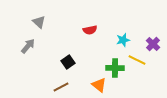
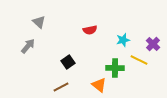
yellow line: moved 2 px right
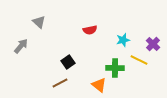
gray arrow: moved 7 px left
brown line: moved 1 px left, 4 px up
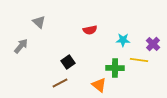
cyan star: rotated 16 degrees clockwise
yellow line: rotated 18 degrees counterclockwise
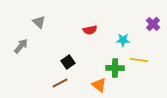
purple cross: moved 20 px up
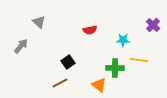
purple cross: moved 1 px down
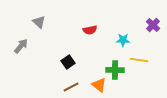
green cross: moved 2 px down
brown line: moved 11 px right, 4 px down
